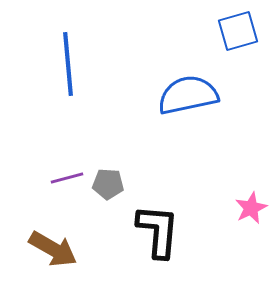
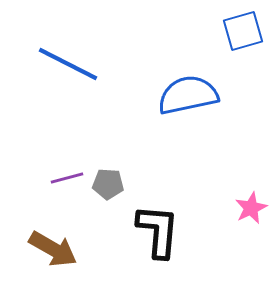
blue square: moved 5 px right
blue line: rotated 58 degrees counterclockwise
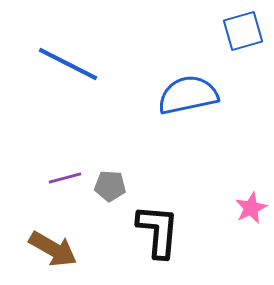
purple line: moved 2 px left
gray pentagon: moved 2 px right, 2 px down
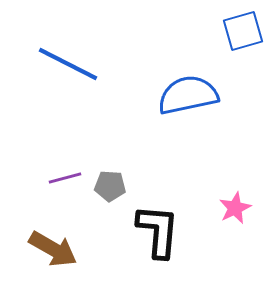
pink star: moved 16 px left
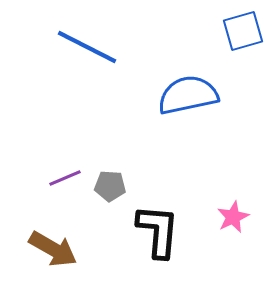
blue line: moved 19 px right, 17 px up
purple line: rotated 8 degrees counterclockwise
pink star: moved 2 px left, 9 px down
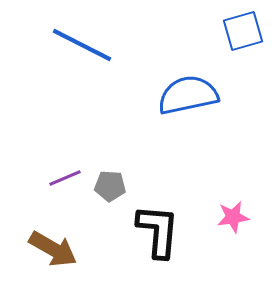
blue line: moved 5 px left, 2 px up
pink star: rotated 16 degrees clockwise
